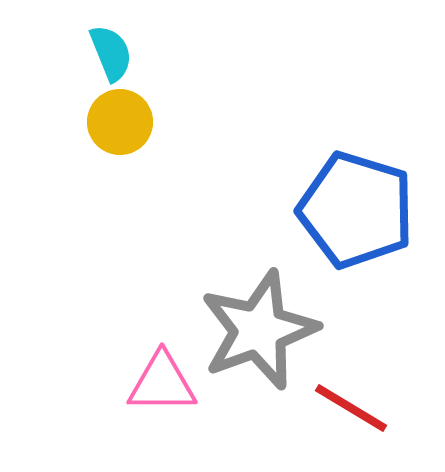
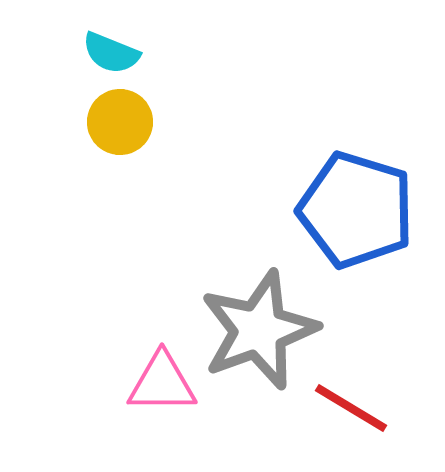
cyan semicircle: rotated 134 degrees clockwise
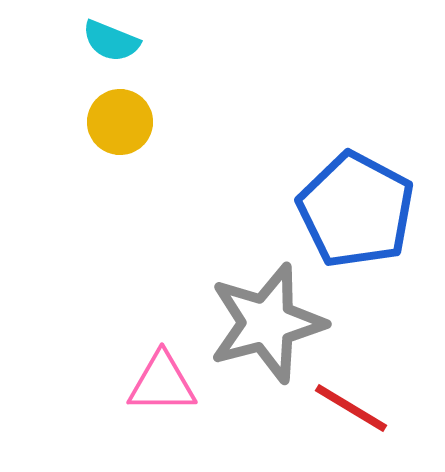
cyan semicircle: moved 12 px up
blue pentagon: rotated 11 degrees clockwise
gray star: moved 8 px right, 7 px up; rotated 5 degrees clockwise
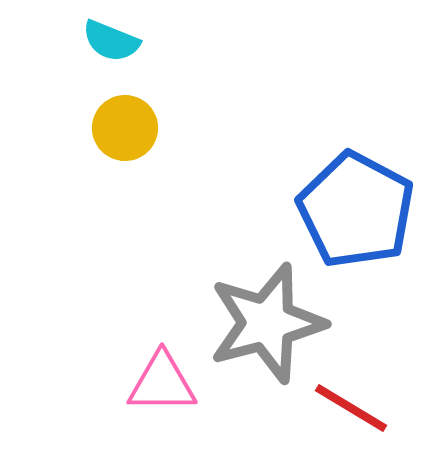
yellow circle: moved 5 px right, 6 px down
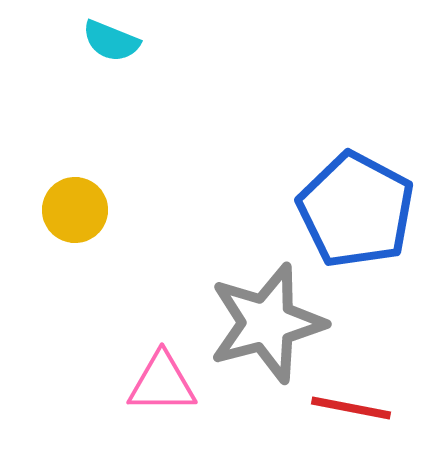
yellow circle: moved 50 px left, 82 px down
red line: rotated 20 degrees counterclockwise
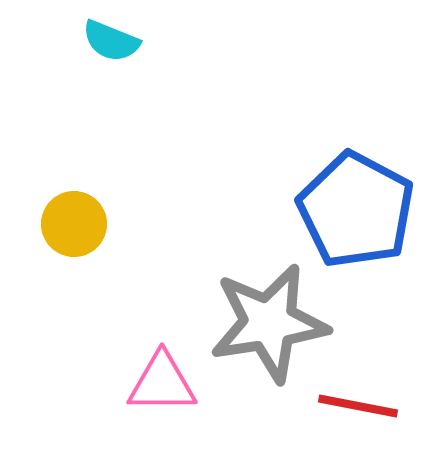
yellow circle: moved 1 px left, 14 px down
gray star: moved 2 px right; rotated 6 degrees clockwise
red line: moved 7 px right, 2 px up
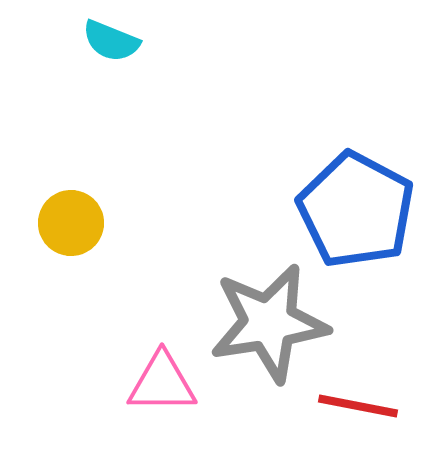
yellow circle: moved 3 px left, 1 px up
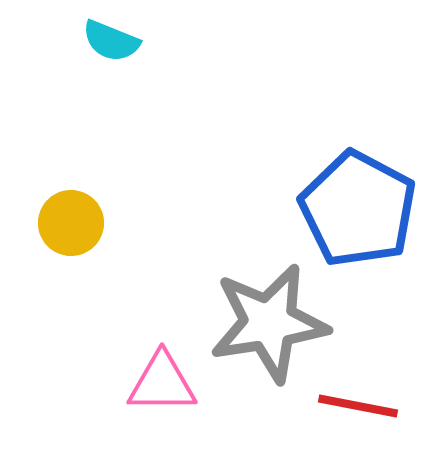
blue pentagon: moved 2 px right, 1 px up
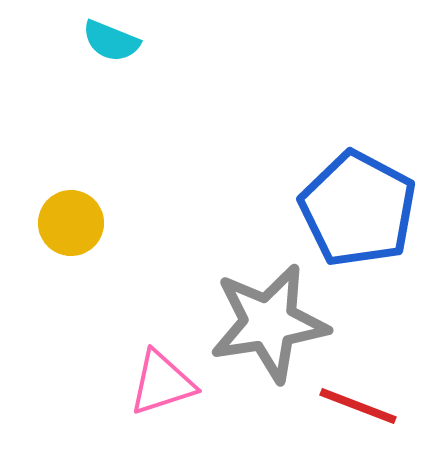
pink triangle: rotated 18 degrees counterclockwise
red line: rotated 10 degrees clockwise
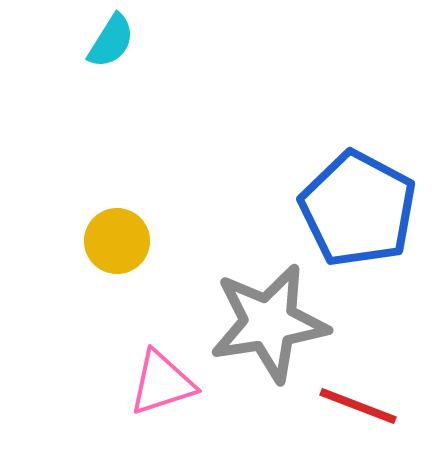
cyan semicircle: rotated 80 degrees counterclockwise
yellow circle: moved 46 px right, 18 px down
